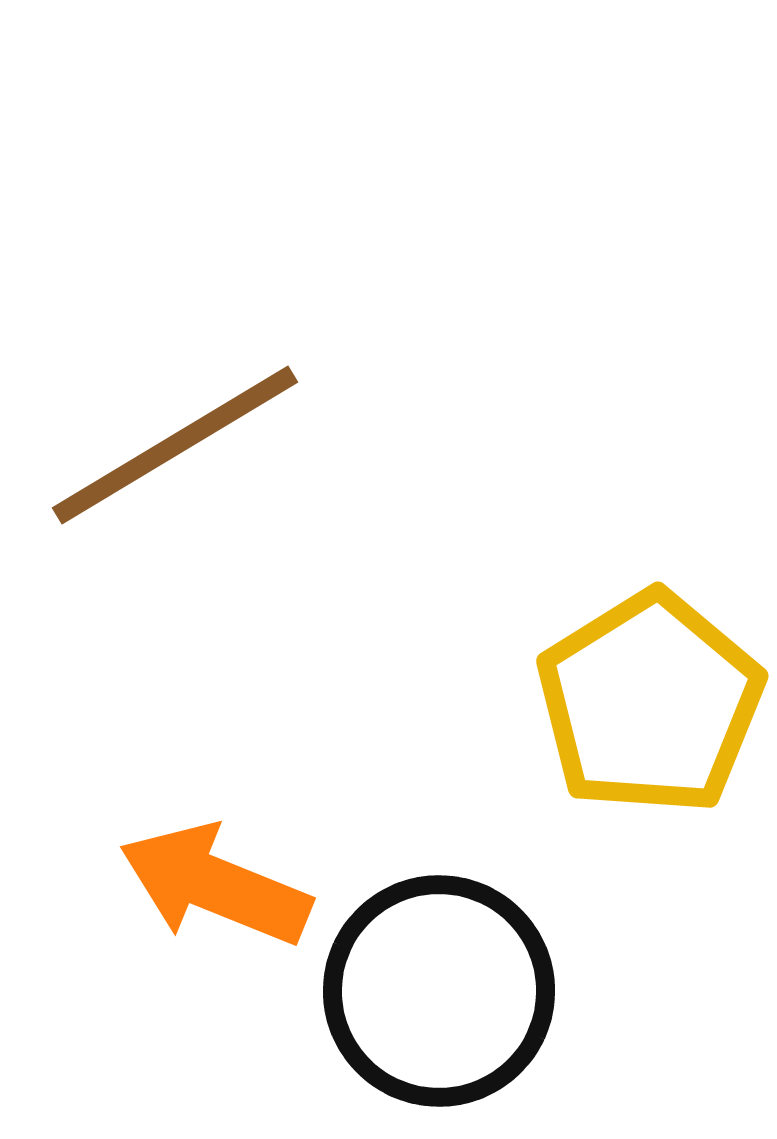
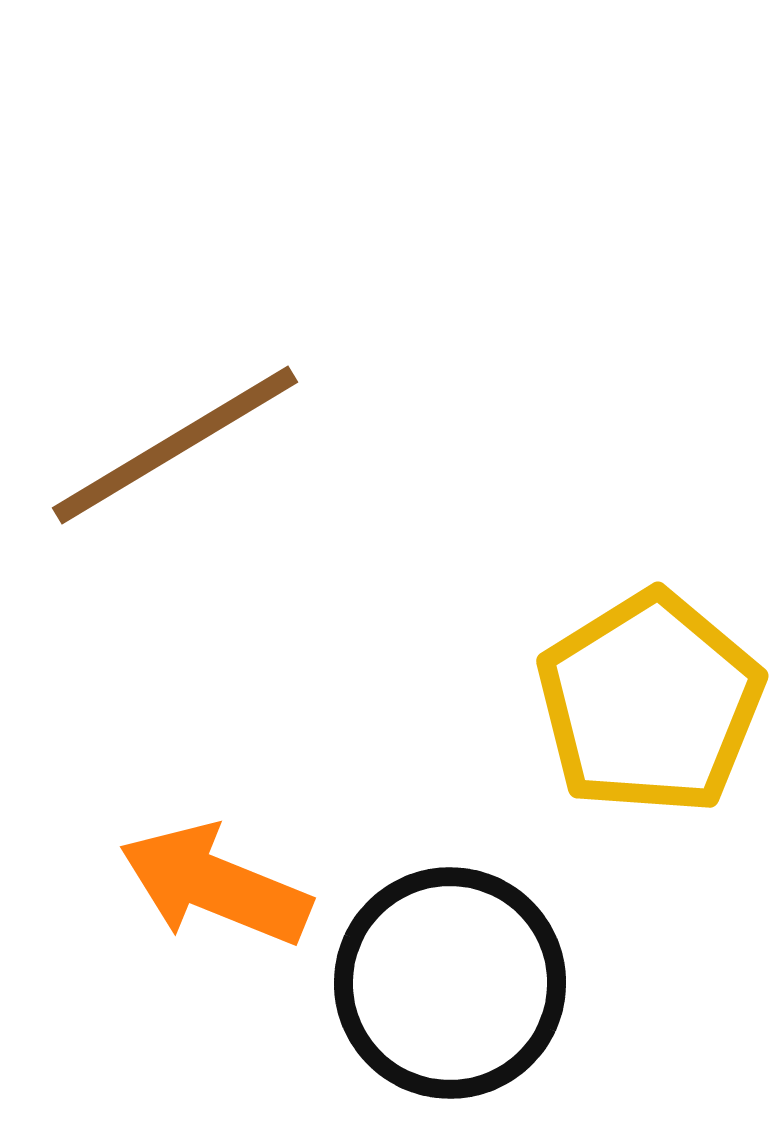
black circle: moved 11 px right, 8 px up
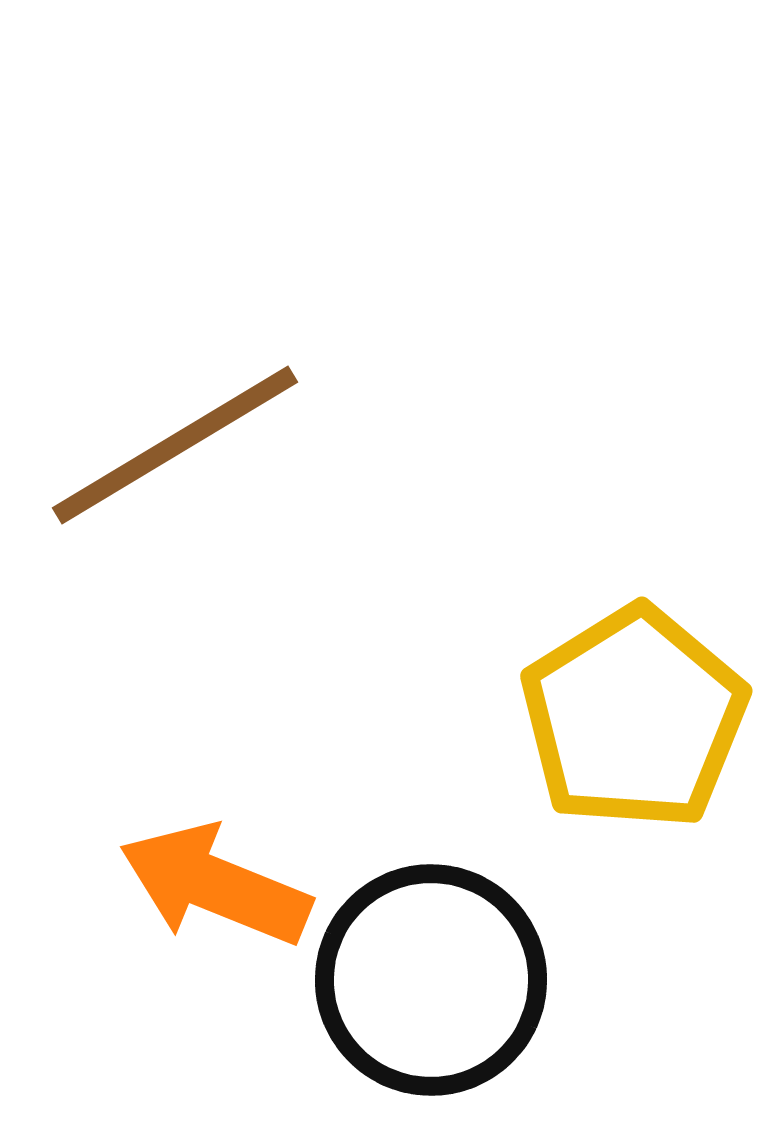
yellow pentagon: moved 16 px left, 15 px down
black circle: moved 19 px left, 3 px up
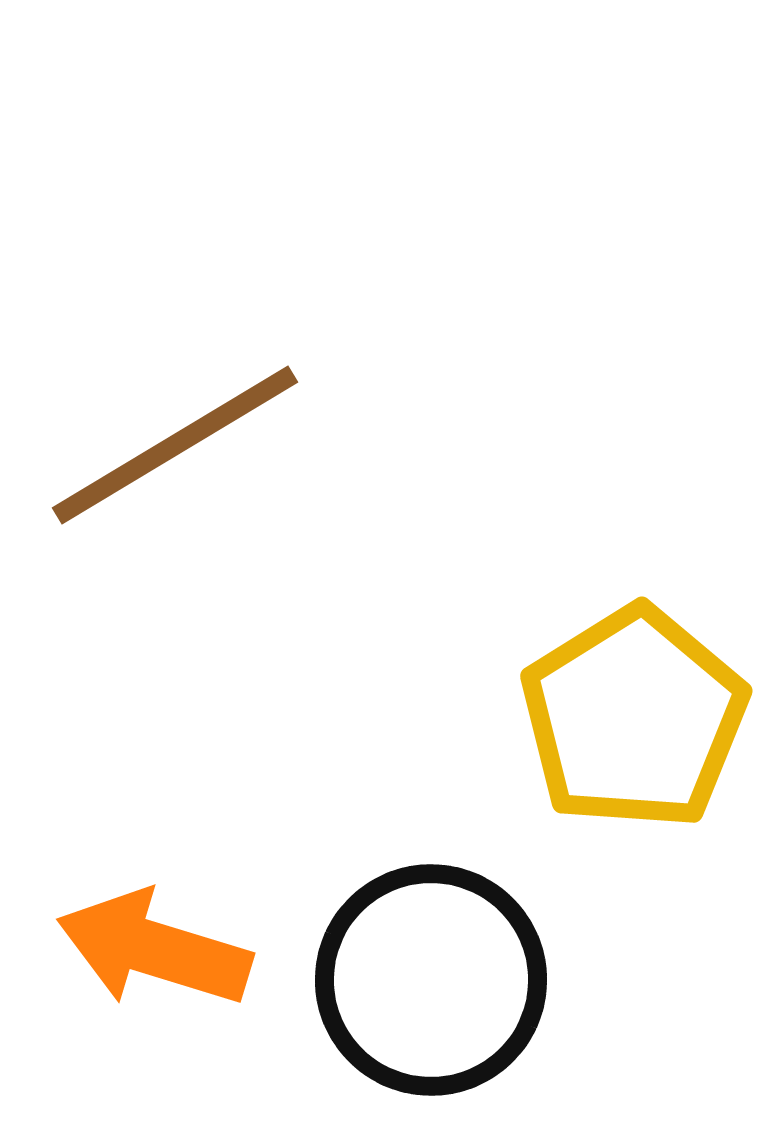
orange arrow: moved 61 px left, 64 px down; rotated 5 degrees counterclockwise
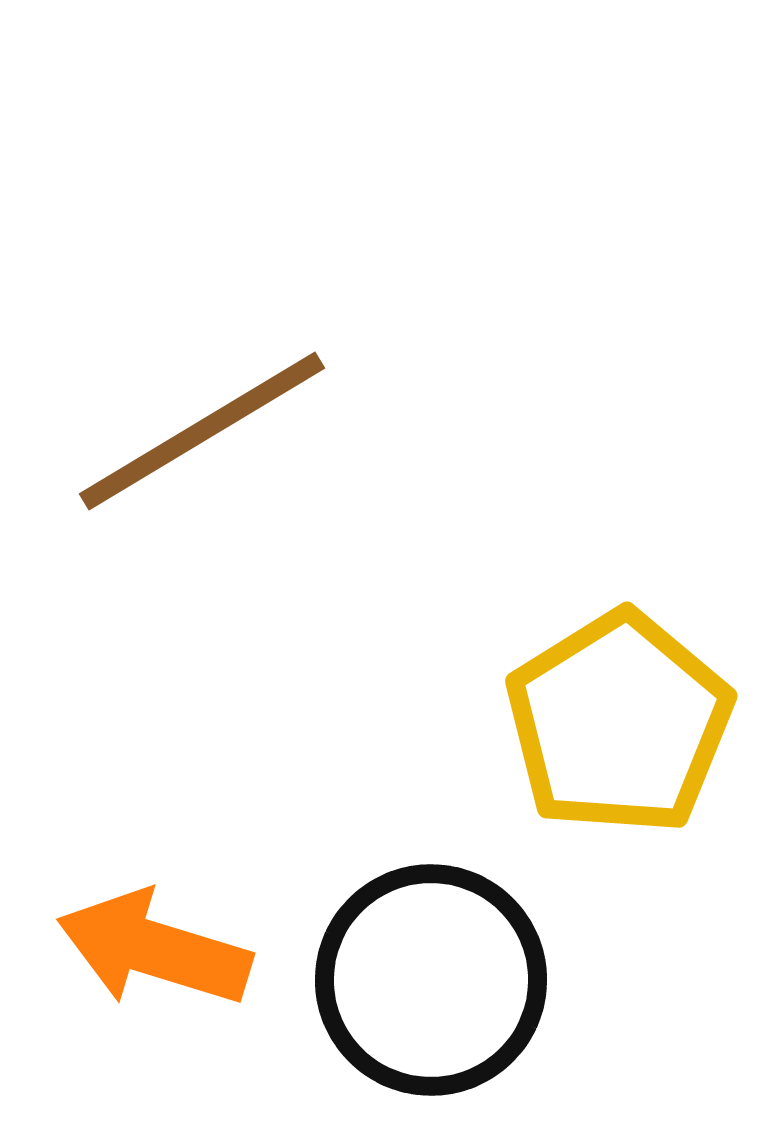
brown line: moved 27 px right, 14 px up
yellow pentagon: moved 15 px left, 5 px down
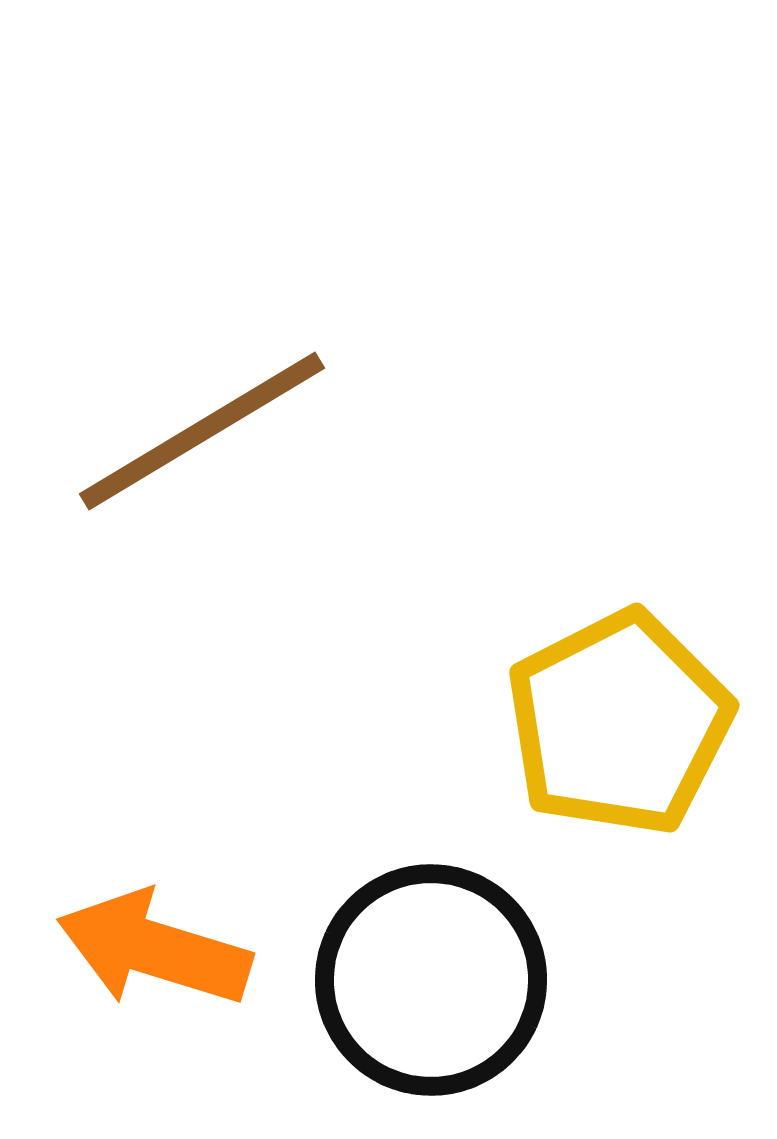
yellow pentagon: rotated 5 degrees clockwise
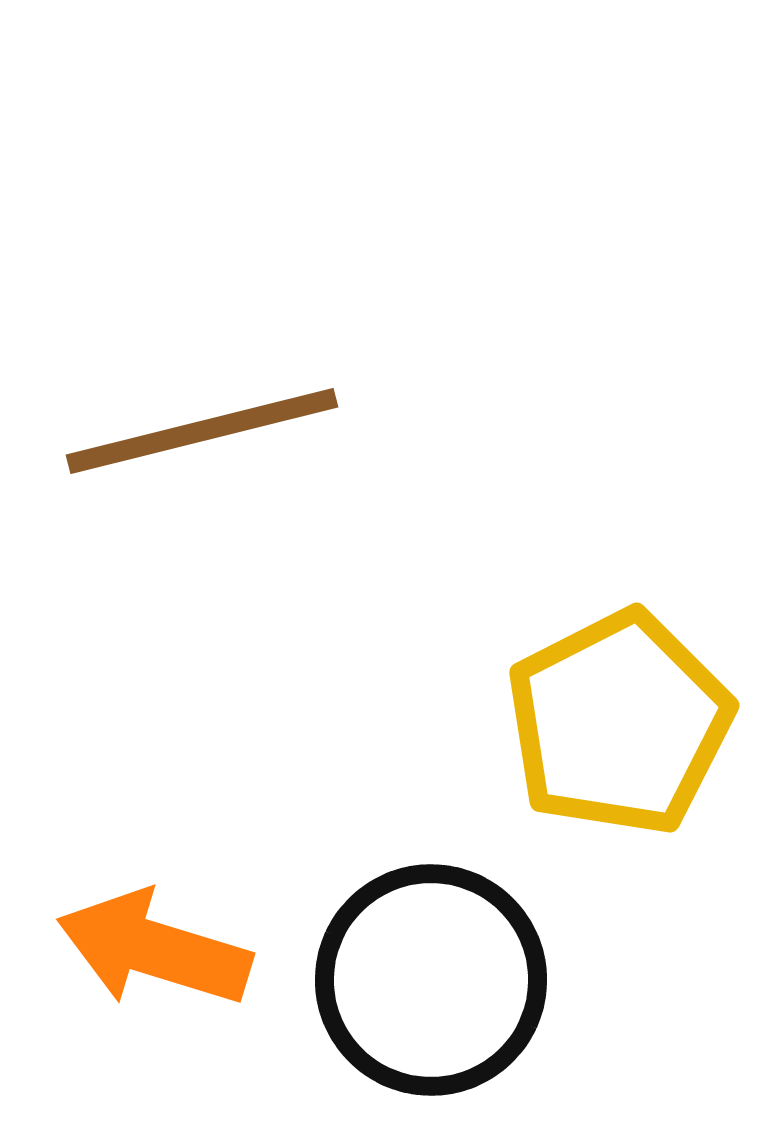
brown line: rotated 17 degrees clockwise
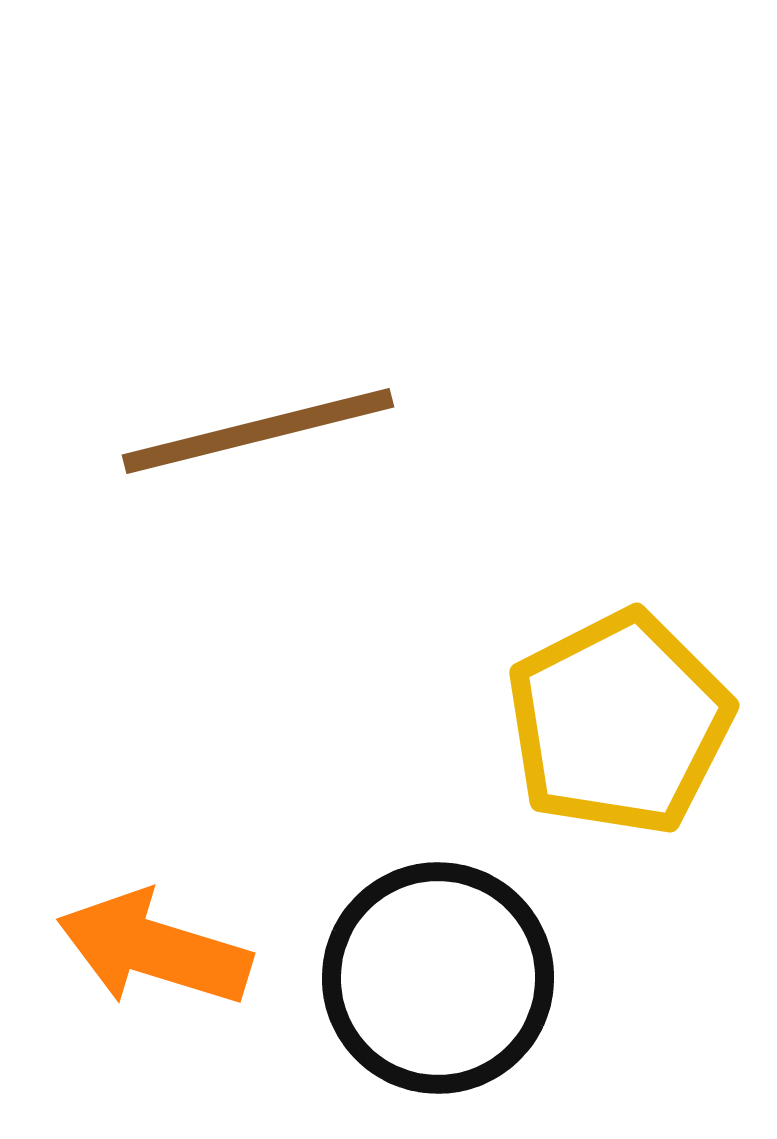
brown line: moved 56 px right
black circle: moved 7 px right, 2 px up
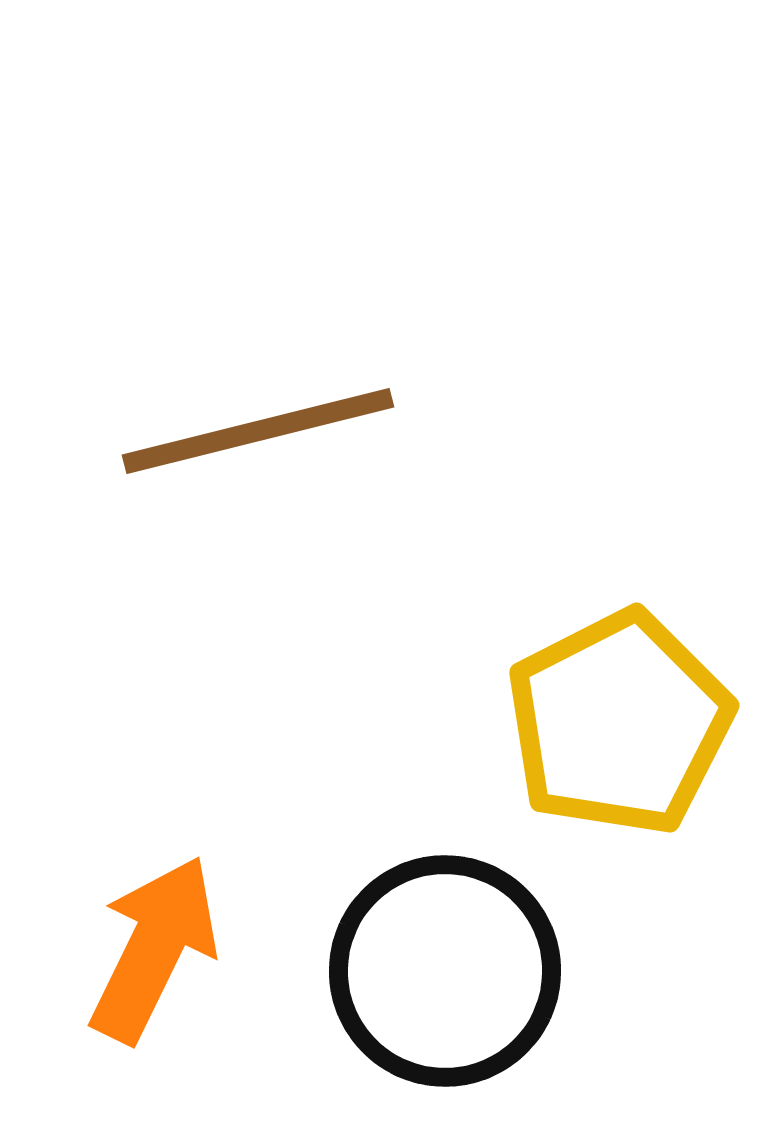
orange arrow: rotated 99 degrees clockwise
black circle: moved 7 px right, 7 px up
